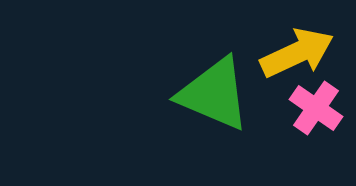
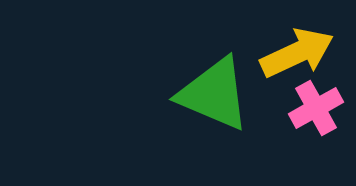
pink cross: rotated 26 degrees clockwise
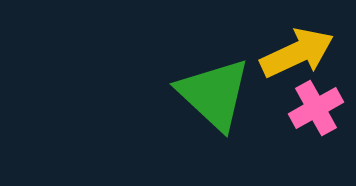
green triangle: rotated 20 degrees clockwise
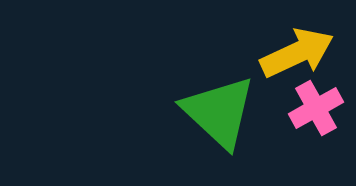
green triangle: moved 5 px right, 18 px down
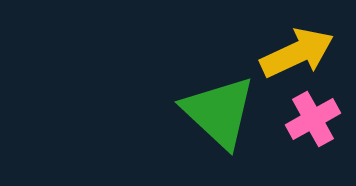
pink cross: moved 3 px left, 11 px down
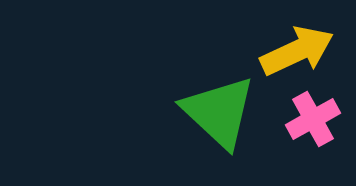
yellow arrow: moved 2 px up
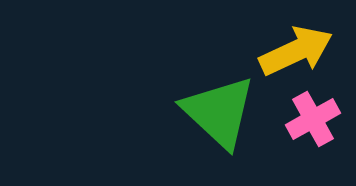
yellow arrow: moved 1 px left
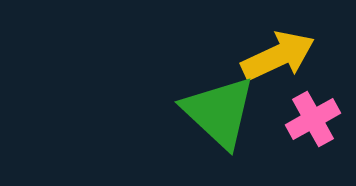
yellow arrow: moved 18 px left, 5 px down
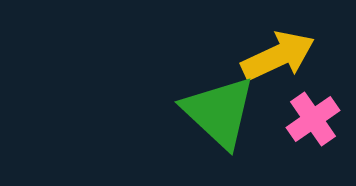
pink cross: rotated 6 degrees counterclockwise
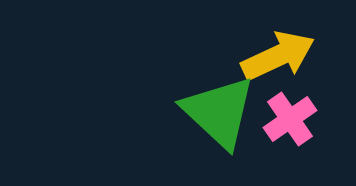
pink cross: moved 23 px left
